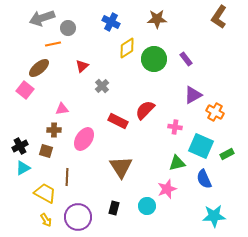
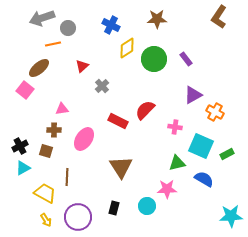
blue cross: moved 3 px down
blue semicircle: rotated 144 degrees clockwise
pink star: rotated 18 degrees clockwise
cyan star: moved 17 px right
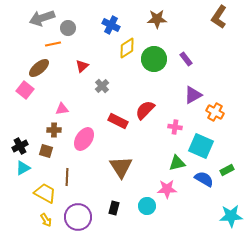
green rectangle: moved 16 px down
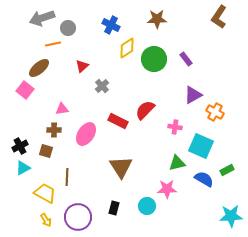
pink ellipse: moved 2 px right, 5 px up
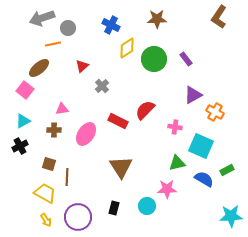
brown square: moved 3 px right, 13 px down
cyan triangle: moved 47 px up
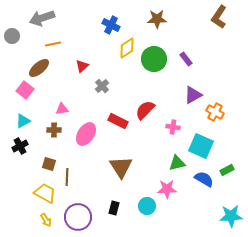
gray circle: moved 56 px left, 8 px down
pink cross: moved 2 px left
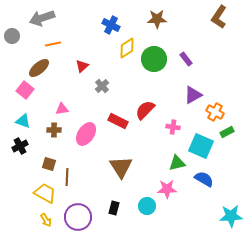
cyan triangle: rotated 49 degrees clockwise
green rectangle: moved 38 px up
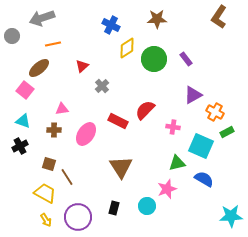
brown line: rotated 36 degrees counterclockwise
pink star: rotated 18 degrees counterclockwise
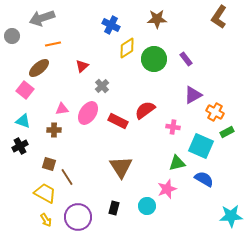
red semicircle: rotated 10 degrees clockwise
pink ellipse: moved 2 px right, 21 px up
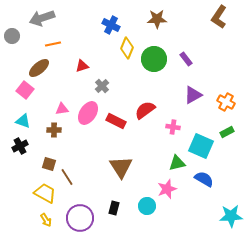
yellow diamond: rotated 35 degrees counterclockwise
red triangle: rotated 24 degrees clockwise
orange cross: moved 11 px right, 10 px up
red rectangle: moved 2 px left
purple circle: moved 2 px right, 1 px down
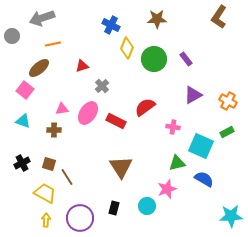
orange cross: moved 2 px right, 1 px up
red semicircle: moved 3 px up
black cross: moved 2 px right, 17 px down
yellow arrow: rotated 144 degrees counterclockwise
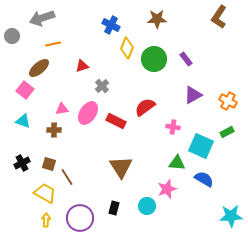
green triangle: rotated 18 degrees clockwise
